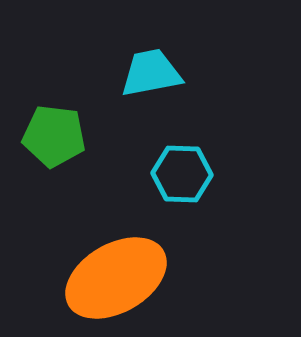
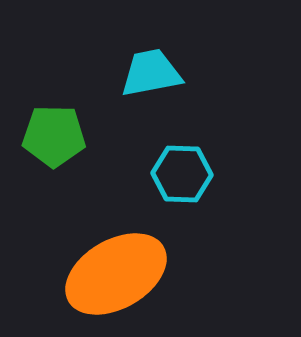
green pentagon: rotated 6 degrees counterclockwise
orange ellipse: moved 4 px up
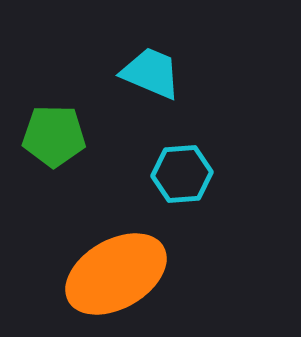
cyan trapezoid: rotated 34 degrees clockwise
cyan hexagon: rotated 6 degrees counterclockwise
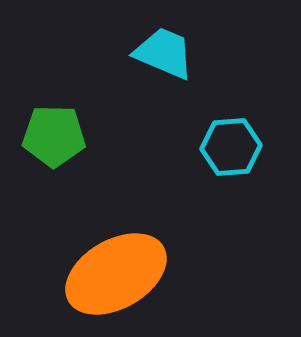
cyan trapezoid: moved 13 px right, 20 px up
cyan hexagon: moved 49 px right, 27 px up
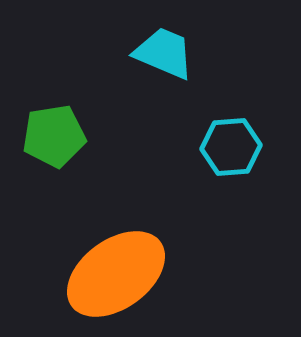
green pentagon: rotated 10 degrees counterclockwise
orange ellipse: rotated 6 degrees counterclockwise
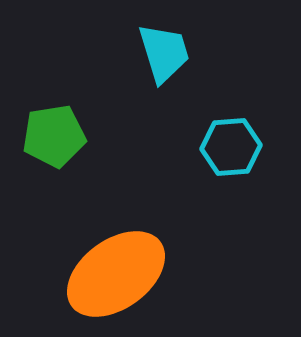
cyan trapezoid: rotated 50 degrees clockwise
